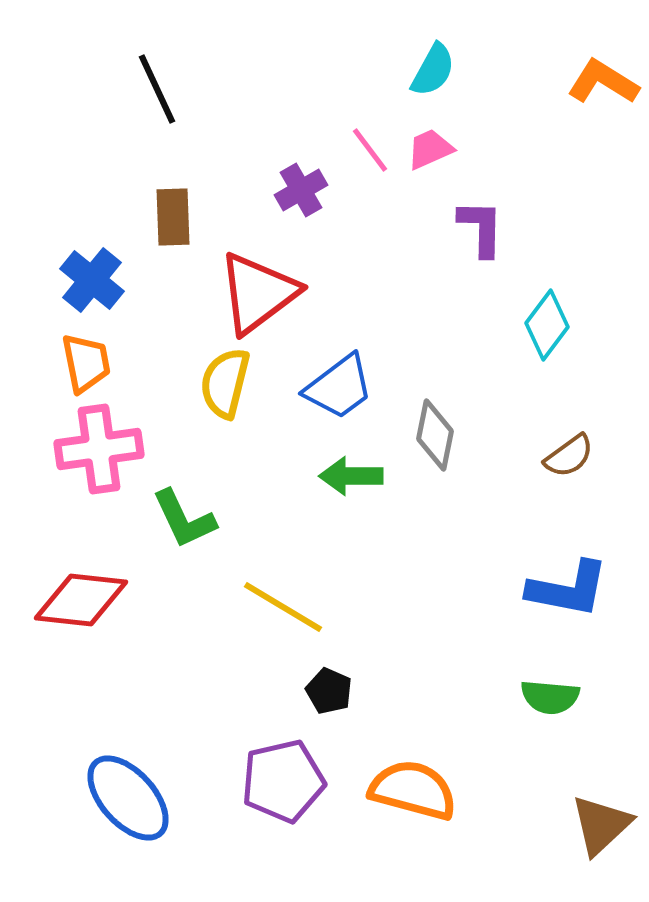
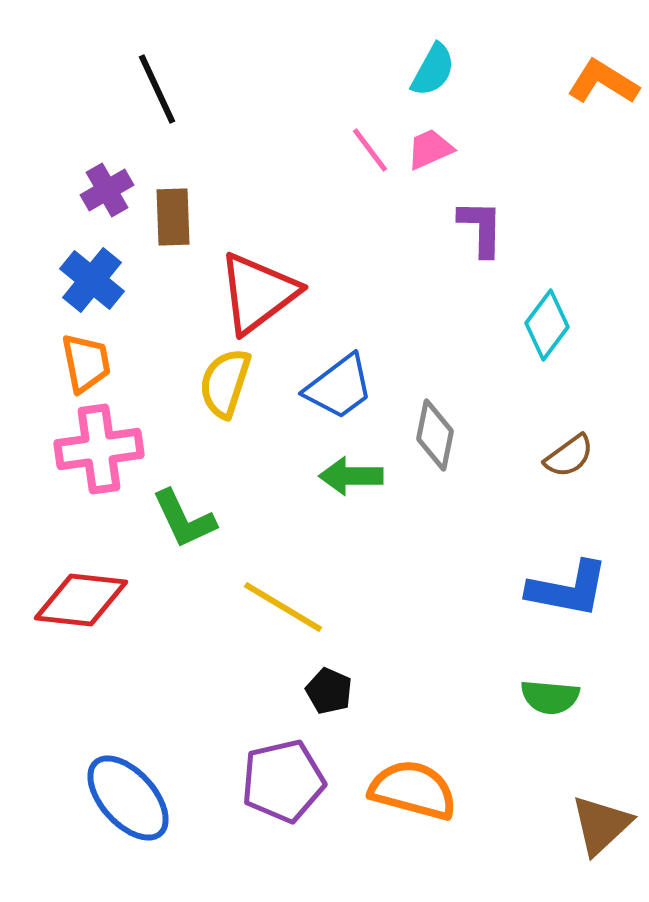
purple cross: moved 194 px left
yellow semicircle: rotated 4 degrees clockwise
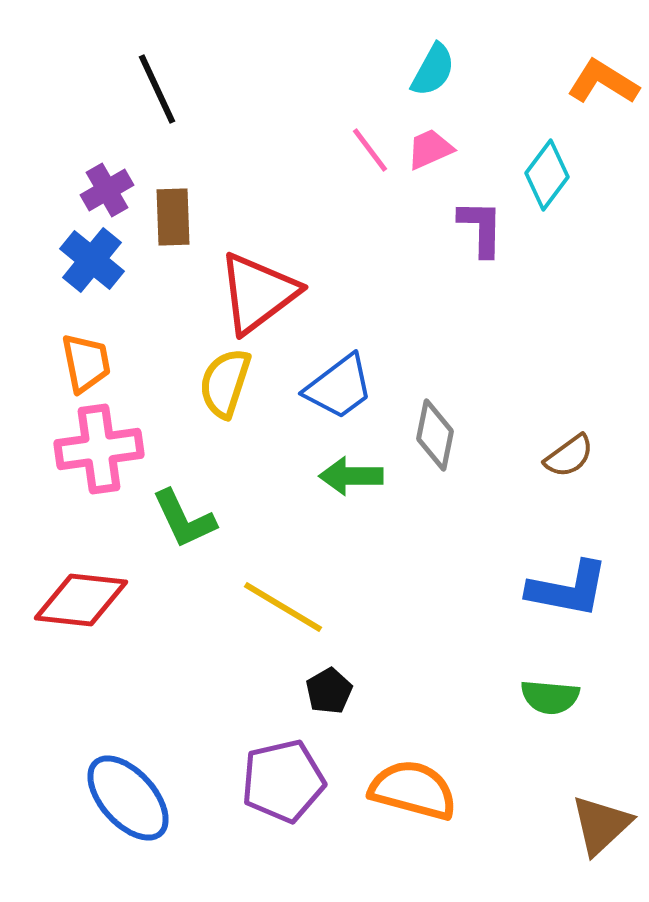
blue cross: moved 20 px up
cyan diamond: moved 150 px up
black pentagon: rotated 18 degrees clockwise
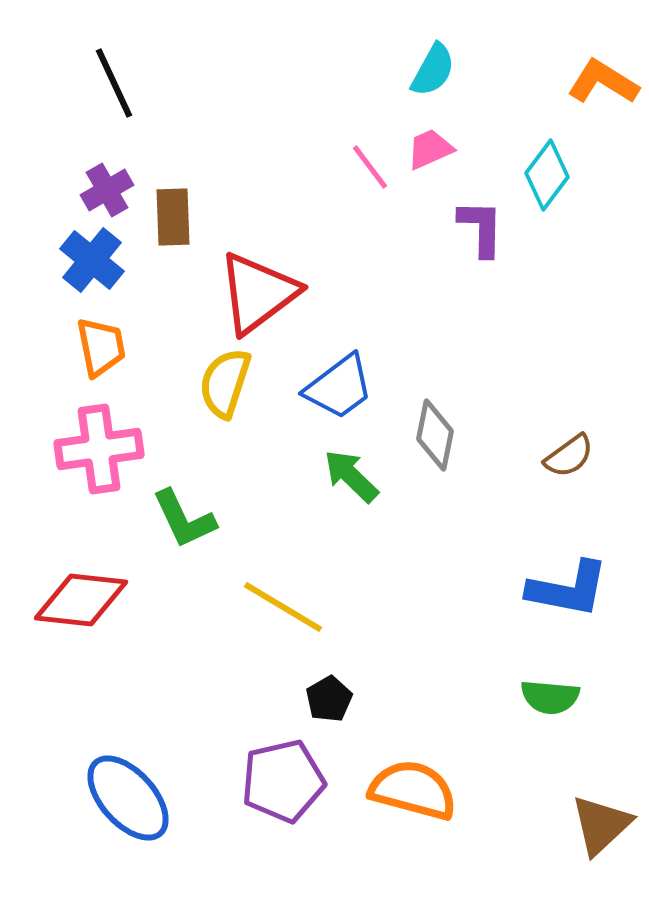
black line: moved 43 px left, 6 px up
pink line: moved 17 px down
orange trapezoid: moved 15 px right, 16 px up
green arrow: rotated 44 degrees clockwise
black pentagon: moved 8 px down
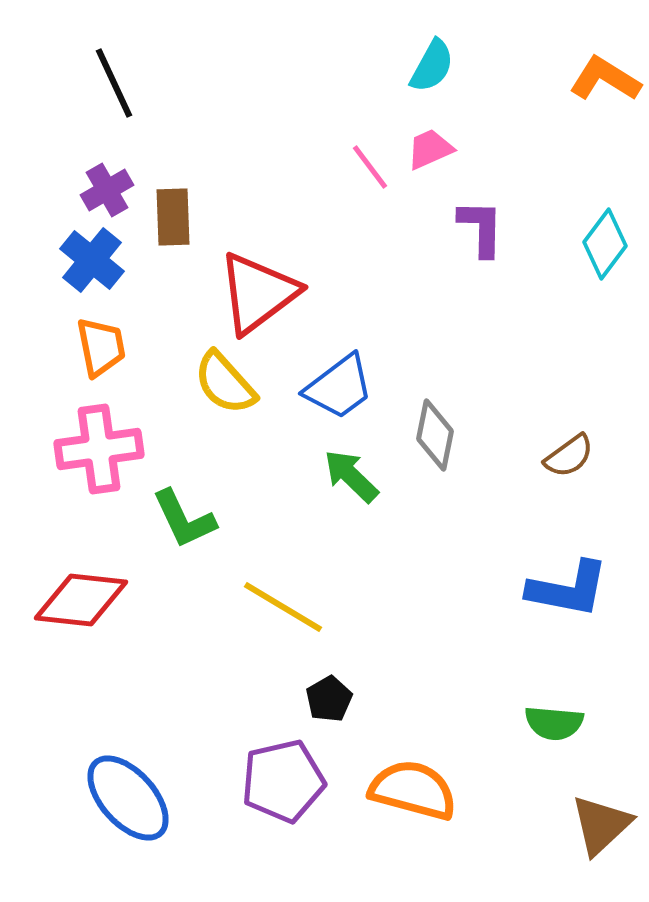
cyan semicircle: moved 1 px left, 4 px up
orange L-shape: moved 2 px right, 3 px up
cyan diamond: moved 58 px right, 69 px down
yellow semicircle: rotated 60 degrees counterclockwise
green semicircle: moved 4 px right, 26 px down
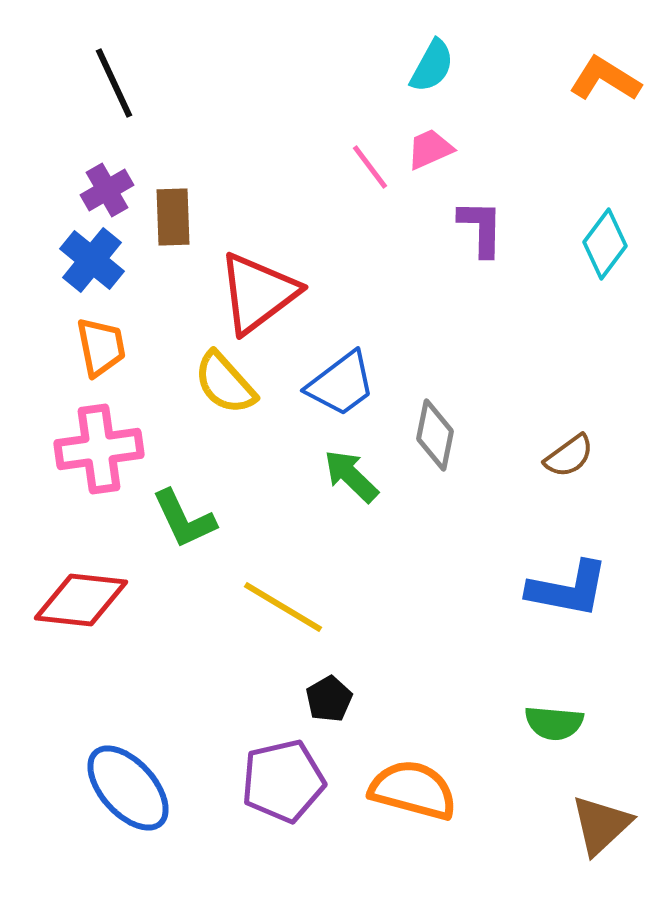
blue trapezoid: moved 2 px right, 3 px up
blue ellipse: moved 10 px up
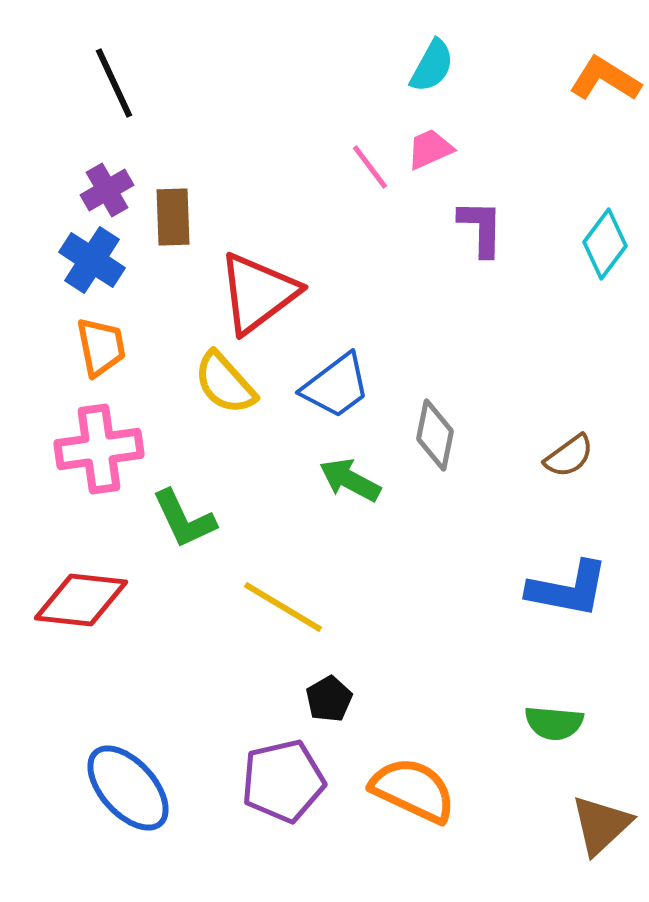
blue cross: rotated 6 degrees counterclockwise
blue trapezoid: moved 5 px left, 2 px down
green arrow: moved 1 px left, 4 px down; rotated 16 degrees counterclockwise
orange semicircle: rotated 10 degrees clockwise
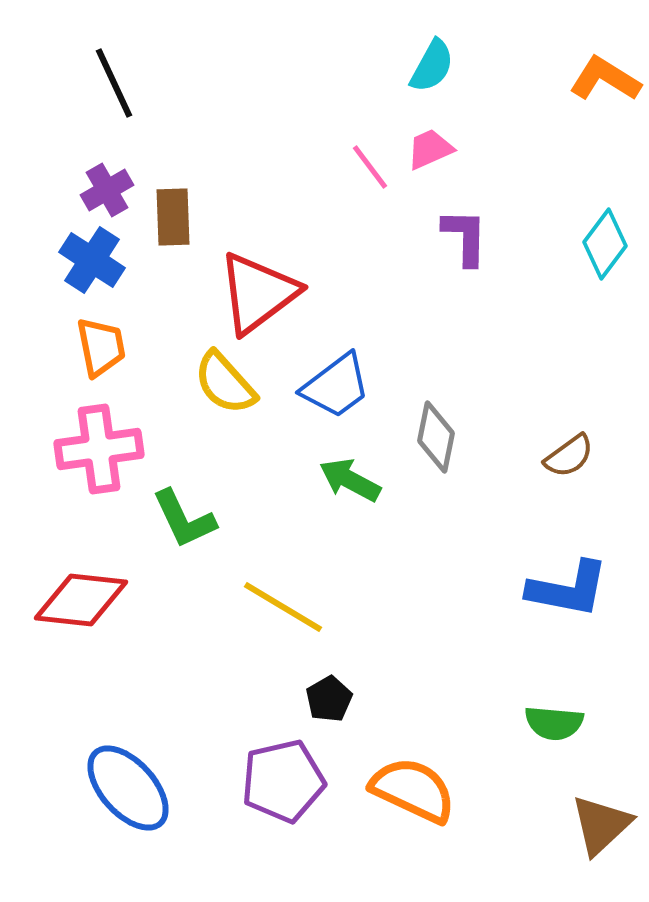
purple L-shape: moved 16 px left, 9 px down
gray diamond: moved 1 px right, 2 px down
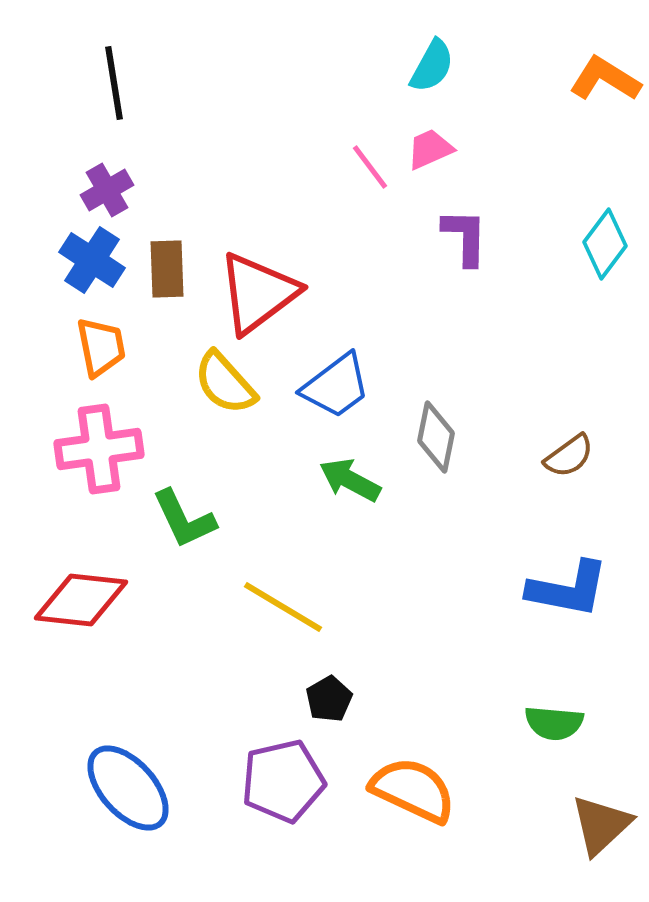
black line: rotated 16 degrees clockwise
brown rectangle: moved 6 px left, 52 px down
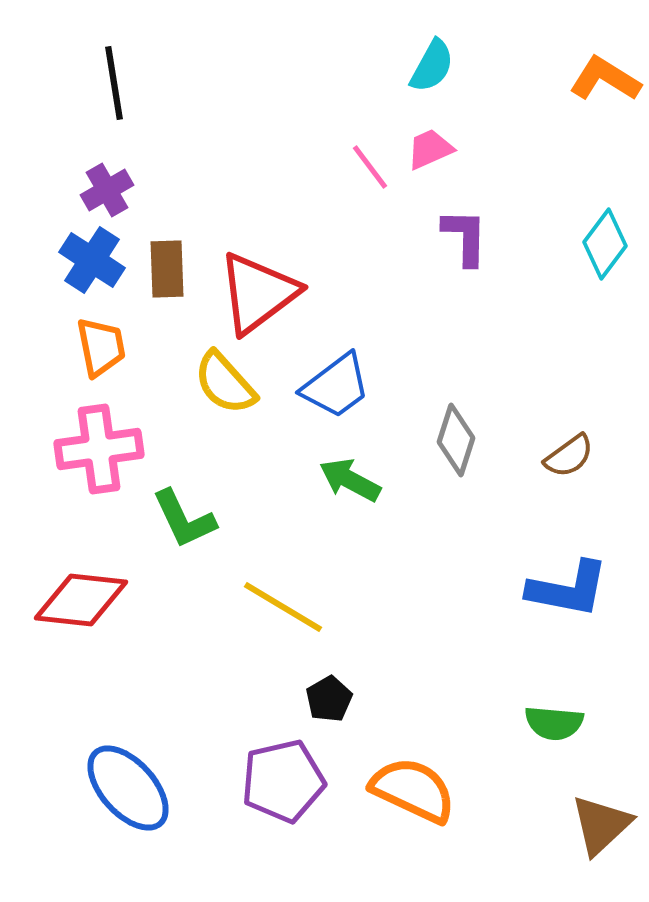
gray diamond: moved 20 px right, 3 px down; rotated 6 degrees clockwise
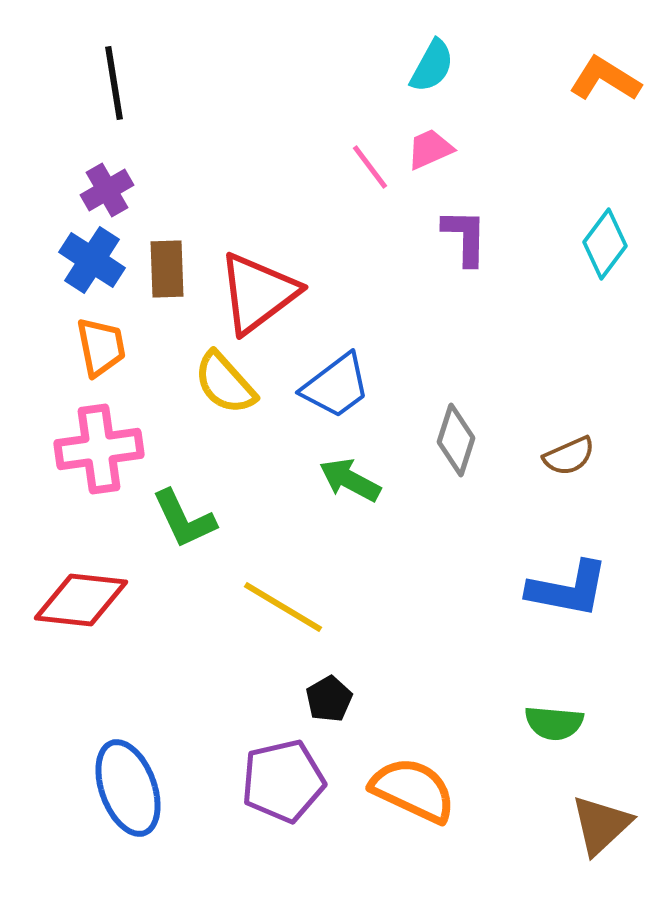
brown semicircle: rotated 12 degrees clockwise
blue ellipse: rotated 22 degrees clockwise
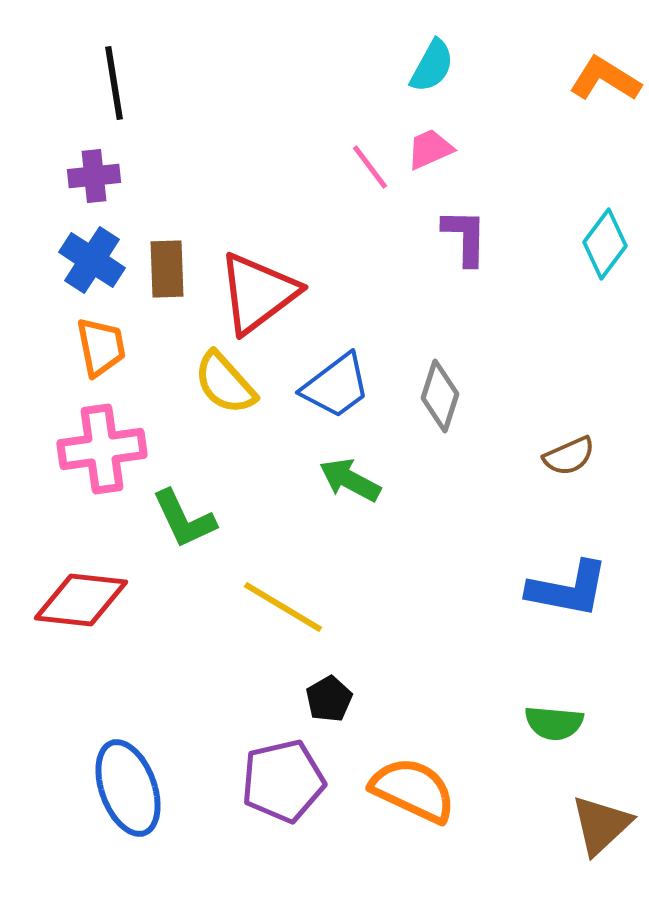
purple cross: moved 13 px left, 14 px up; rotated 24 degrees clockwise
gray diamond: moved 16 px left, 44 px up
pink cross: moved 3 px right
